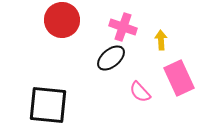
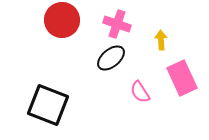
pink cross: moved 6 px left, 3 px up
pink rectangle: moved 3 px right
pink semicircle: rotated 10 degrees clockwise
black square: rotated 15 degrees clockwise
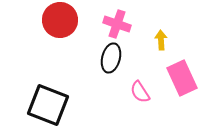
red circle: moved 2 px left
black ellipse: rotated 36 degrees counterclockwise
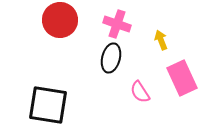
yellow arrow: rotated 18 degrees counterclockwise
black square: rotated 12 degrees counterclockwise
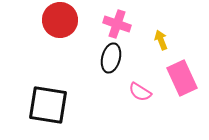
pink semicircle: rotated 25 degrees counterclockwise
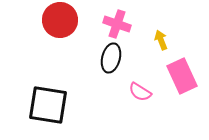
pink rectangle: moved 2 px up
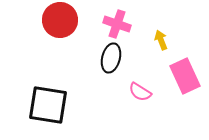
pink rectangle: moved 3 px right
